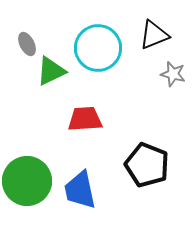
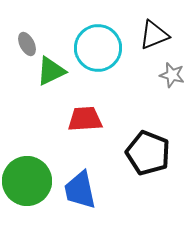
gray star: moved 1 px left, 1 px down
black pentagon: moved 1 px right, 12 px up
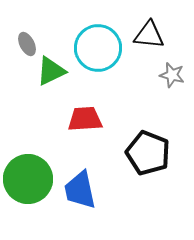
black triangle: moved 5 px left; rotated 28 degrees clockwise
green circle: moved 1 px right, 2 px up
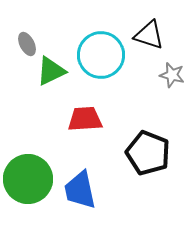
black triangle: rotated 12 degrees clockwise
cyan circle: moved 3 px right, 7 px down
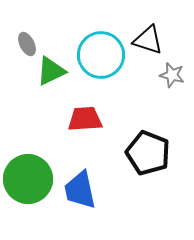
black triangle: moved 1 px left, 5 px down
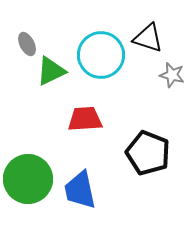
black triangle: moved 2 px up
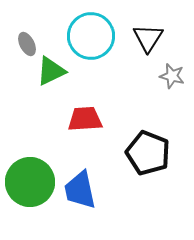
black triangle: rotated 44 degrees clockwise
cyan circle: moved 10 px left, 19 px up
gray star: moved 1 px down
green circle: moved 2 px right, 3 px down
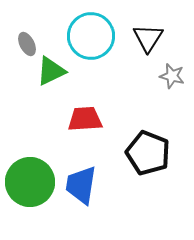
blue trapezoid: moved 1 px right, 5 px up; rotated 21 degrees clockwise
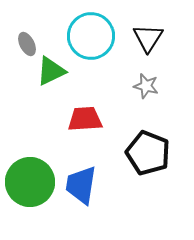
gray star: moved 26 px left, 10 px down
